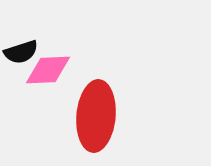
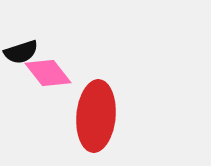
pink diamond: moved 3 px down; rotated 54 degrees clockwise
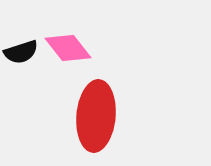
pink diamond: moved 20 px right, 25 px up
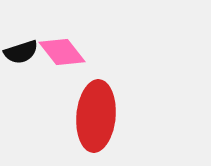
pink diamond: moved 6 px left, 4 px down
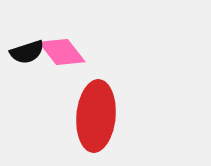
black semicircle: moved 6 px right
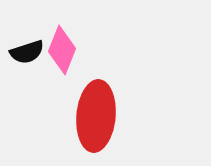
pink diamond: moved 2 px up; rotated 60 degrees clockwise
